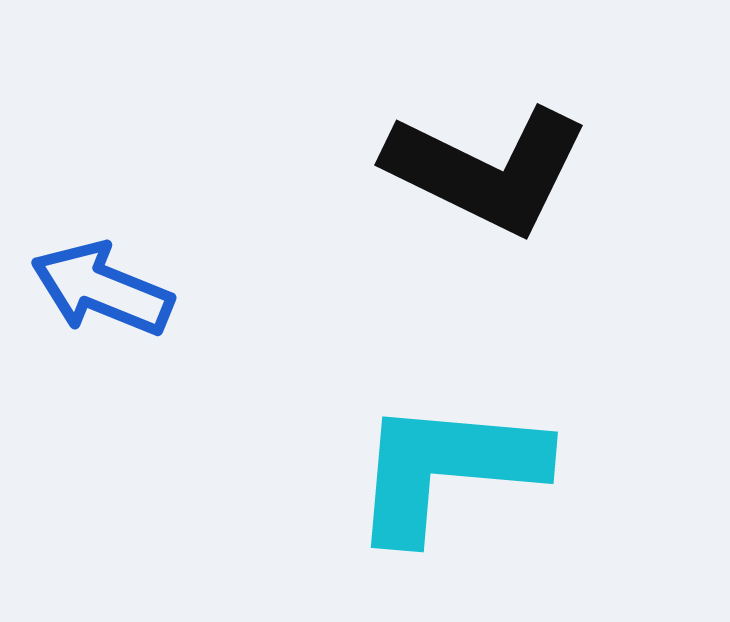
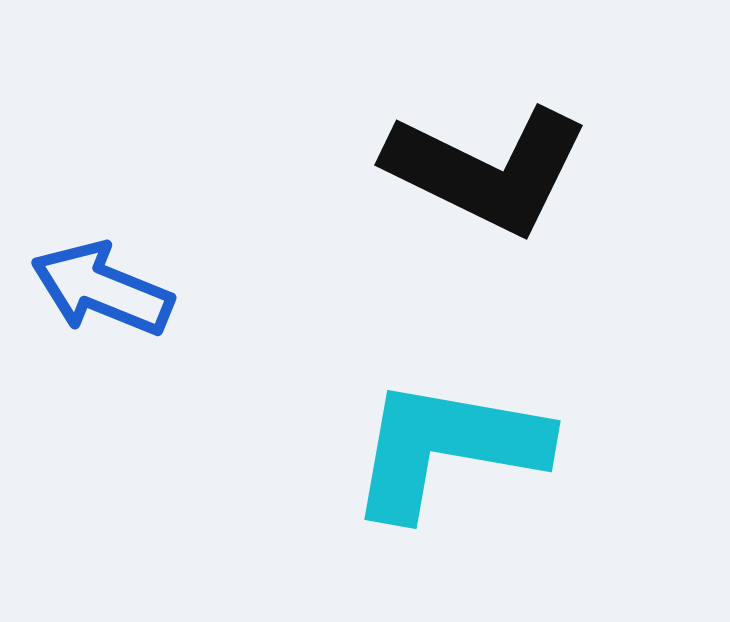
cyan L-shape: moved 21 px up; rotated 5 degrees clockwise
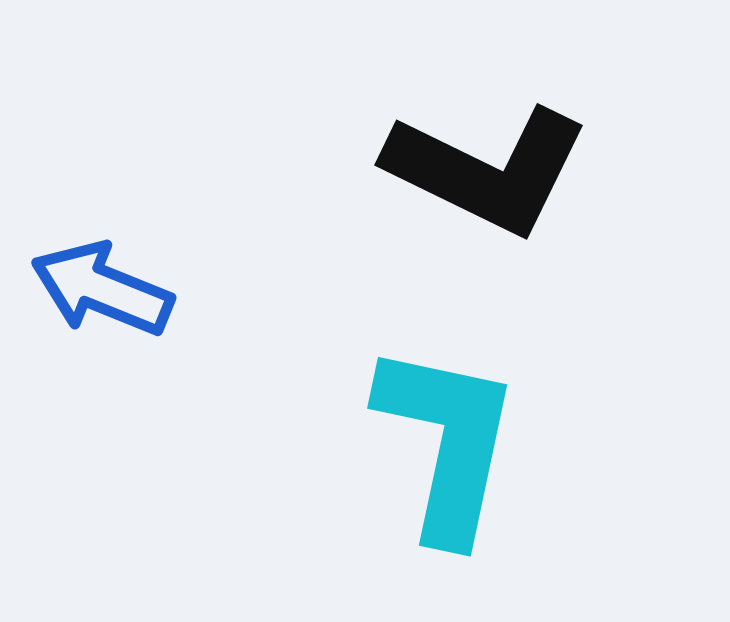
cyan L-shape: moved 6 px up; rotated 92 degrees clockwise
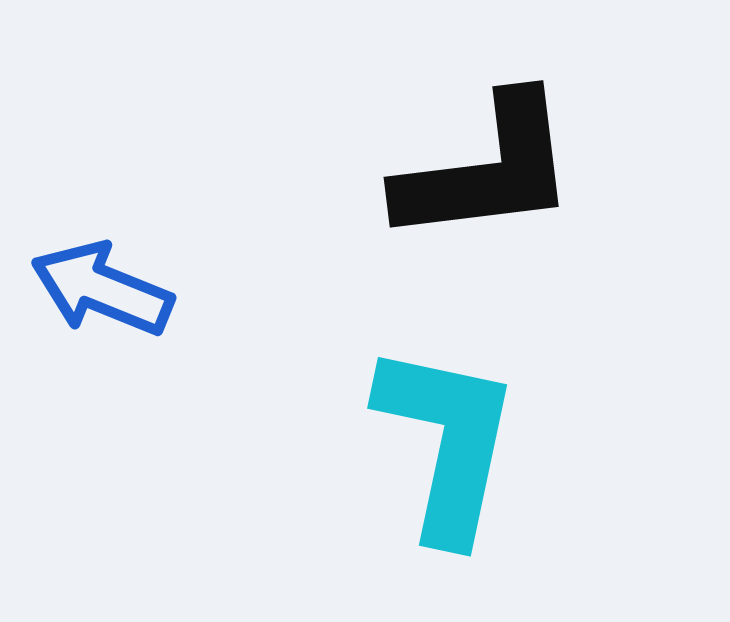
black L-shape: rotated 33 degrees counterclockwise
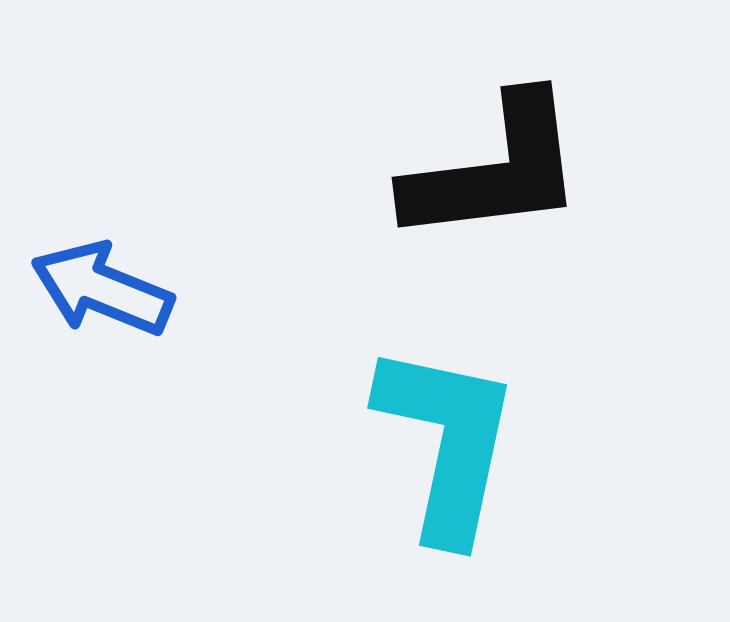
black L-shape: moved 8 px right
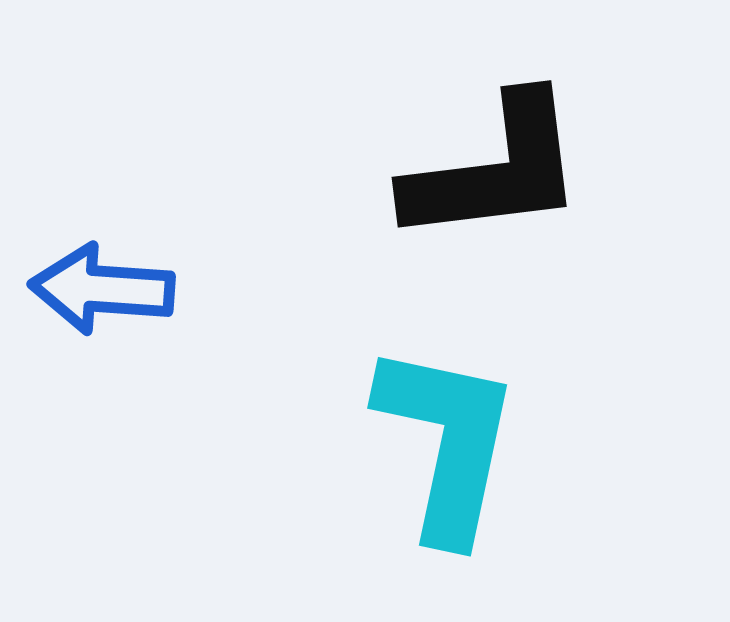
blue arrow: rotated 18 degrees counterclockwise
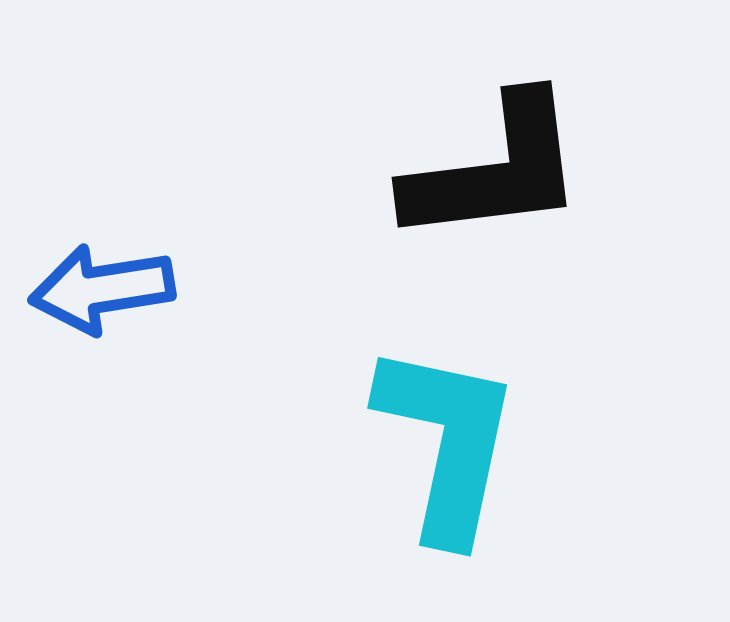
blue arrow: rotated 13 degrees counterclockwise
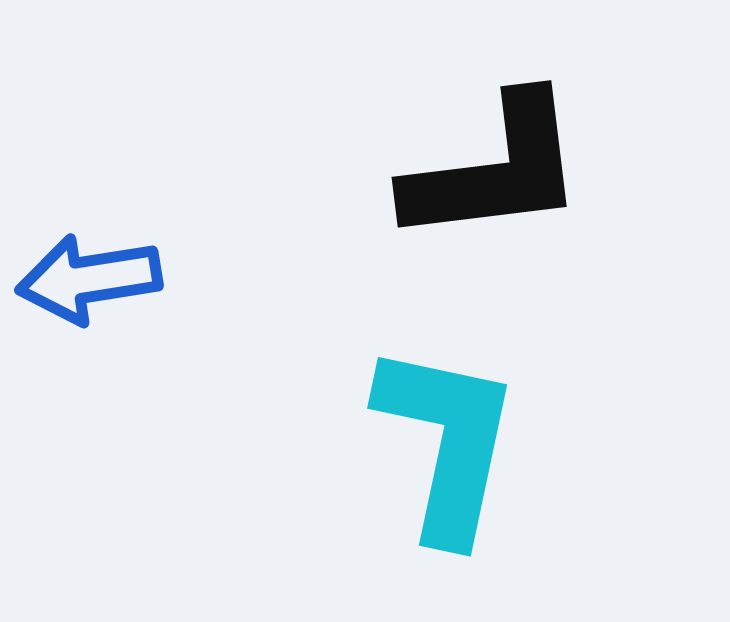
blue arrow: moved 13 px left, 10 px up
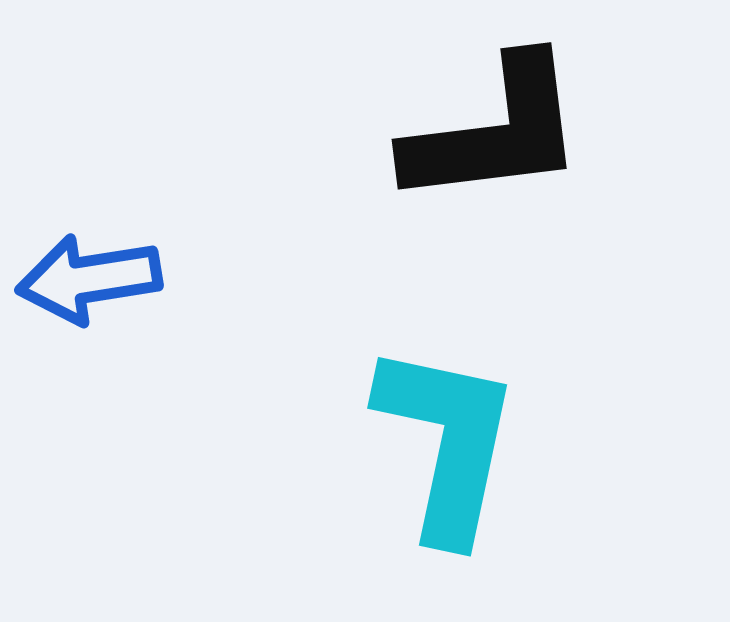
black L-shape: moved 38 px up
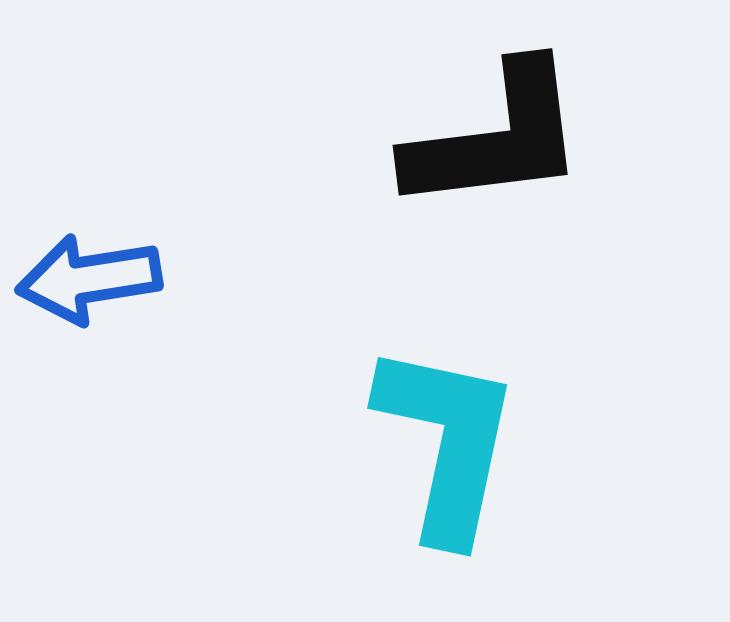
black L-shape: moved 1 px right, 6 px down
